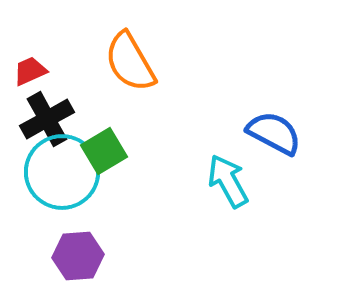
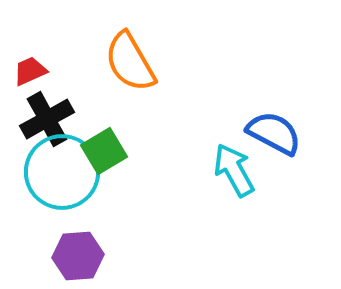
cyan arrow: moved 6 px right, 11 px up
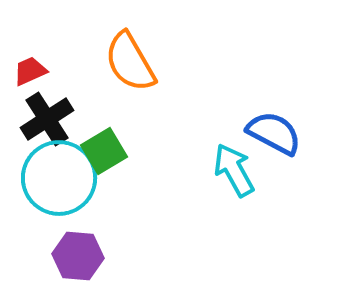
black cross: rotated 4 degrees counterclockwise
cyan circle: moved 3 px left, 6 px down
purple hexagon: rotated 9 degrees clockwise
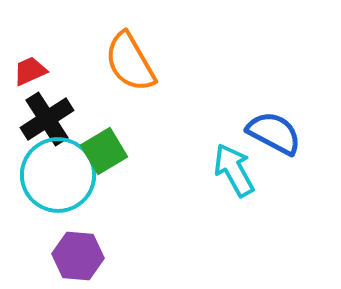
cyan circle: moved 1 px left, 3 px up
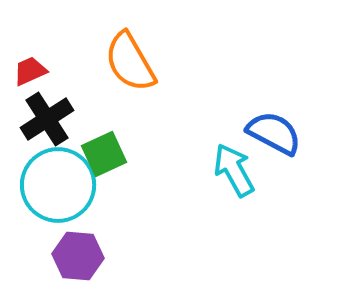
green square: moved 3 px down; rotated 6 degrees clockwise
cyan circle: moved 10 px down
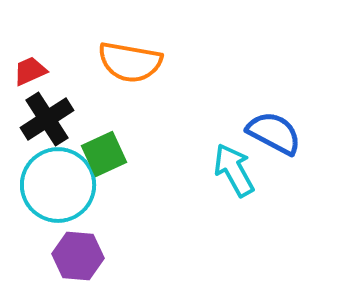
orange semicircle: rotated 50 degrees counterclockwise
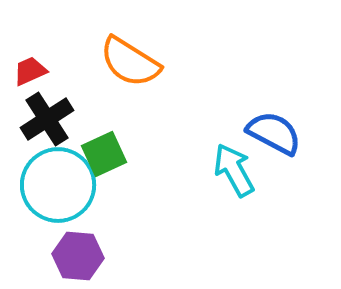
orange semicircle: rotated 22 degrees clockwise
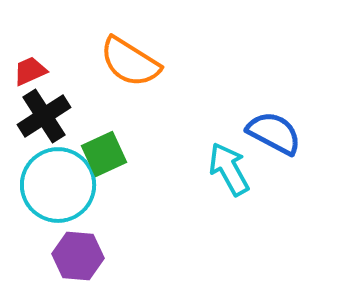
black cross: moved 3 px left, 3 px up
cyan arrow: moved 5 px left, 1 px up
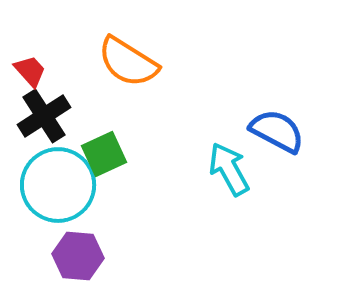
orange semicircle: moved 2 px left
red trapezoid: rotated 72 degrees clockwise
blue semicircle: moved 3 px right, 2 px up
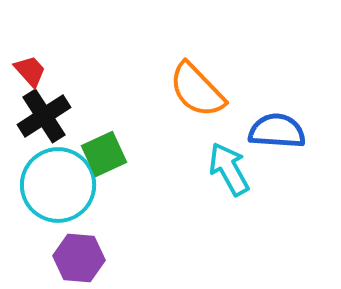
orange semicircle: moved 69 px right, 28 px down; rotated 14 degrees clockwise
blue semicircle: rotated 24 degrees counterclockwise
purple hexagon: moved 1 px right, 2 px down
